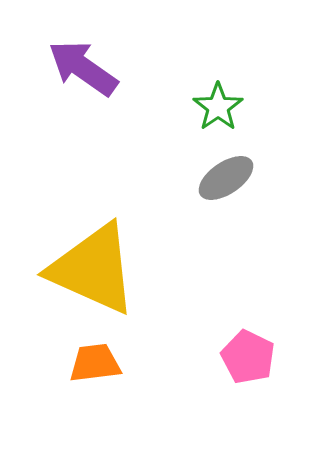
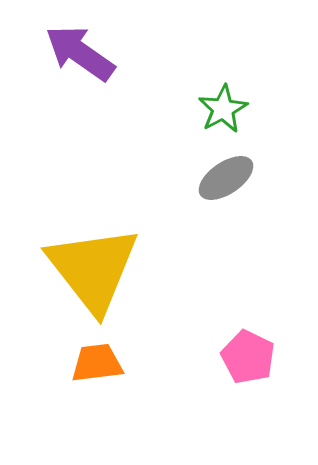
purple arrow: moved 3 px left, 15 px up
green star: moved 5 px right, 2 px down; rotated 6 degrees clockwise
yellow triangle: rotated 28 degrees clockwise
orange trapezoid: moved 2 px right
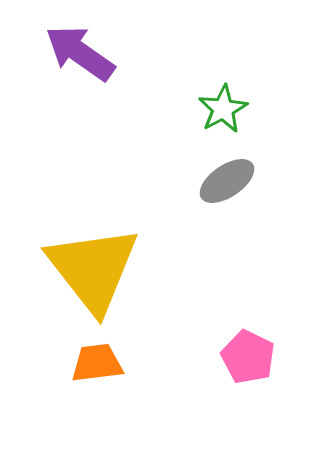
gray ellipse: moved 1 px right, 3 px down
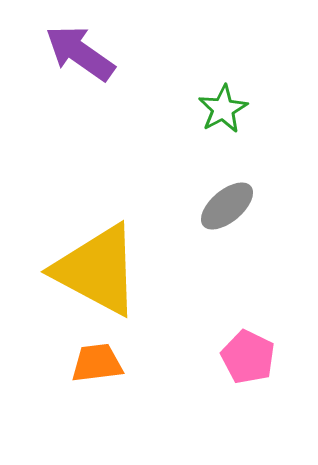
gray ellipse: moved 25 px down; rotated 6 degrees counterclockwise
yellow triangle: moved 4 px right, 1 px down; rotated 24 degrees counterclockwise
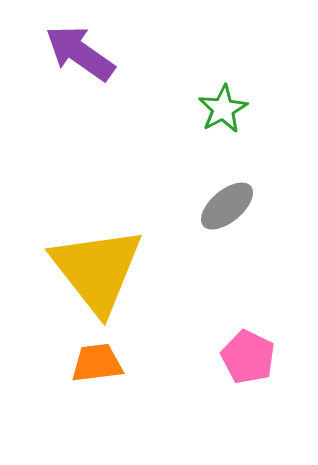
yellow triangle: rotated 24 degrees clockwise
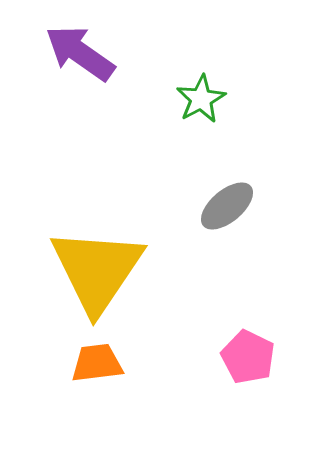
green star: moved 22 px left, 10 px up
yellow triangle: rotated 12 degrees clockwise
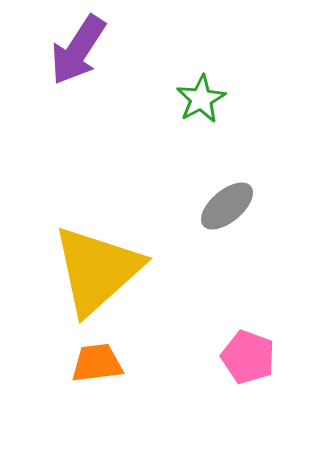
purple arrow: moved 2 px left, 3 px up; rotated 92 degrees counterclockwise
yellow triangle: rotated 14 degrees clockwise
pink pentagon: rotated 6 degrees counterclockwise
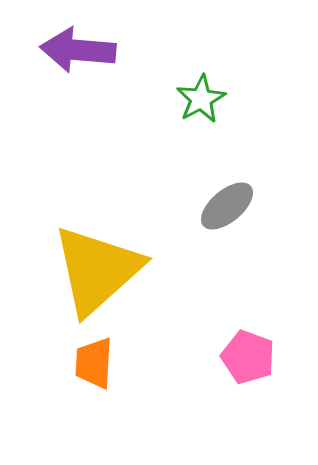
purple arrow: rotated 62 degrees clockwise
orange trapezoid: moved 3 px left; rotated 80 degrees counterclockwise
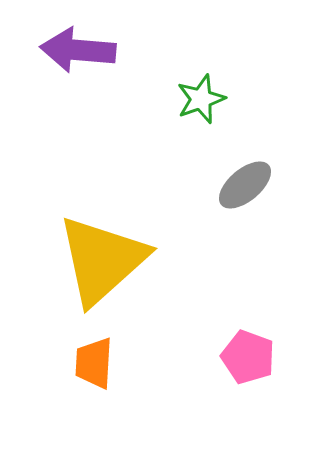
green star: rotated 9 degrees clockwise
gray ellipse: moved 18 px right, 21 px up
yellow triangle: moved 5 px right, 10 px up
